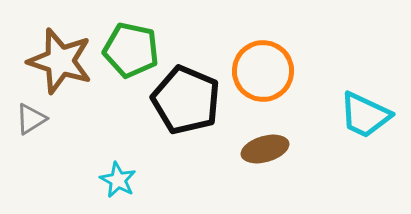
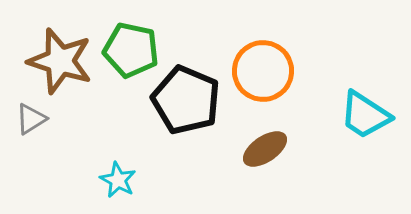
cyan trapezoid: rotated 8 degrees clockwise
brown ellipse: rotated 18 degrees counterclockwise
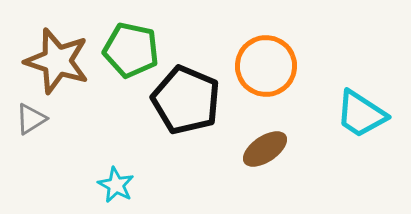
brown star: moved 3 px left
orange circle: moved 3 px right, 5 px up
cyan trapezoid: moved 4 px left, 1 px up
cyan star: moved 2 px left, 5 px down
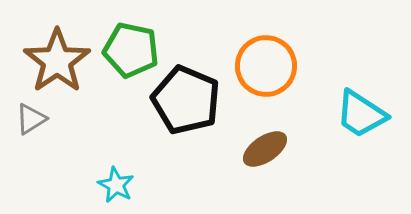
brown star: rotated 20 degrees clockwise
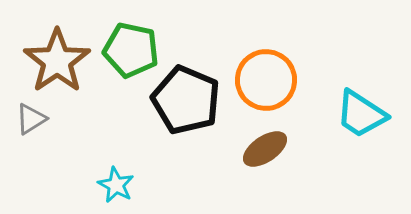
orange circle: moved 14 px down
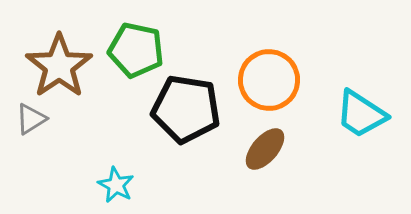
green pentagon: moved 5 px right
brown star: moved 2 px right, 5 px down
orange circle: moved 3 px right
black pentagon: moved 9 px down; rotated 14 degrees counterclockwise
brown ellipse: rotated 15 degrees counterclockwise
